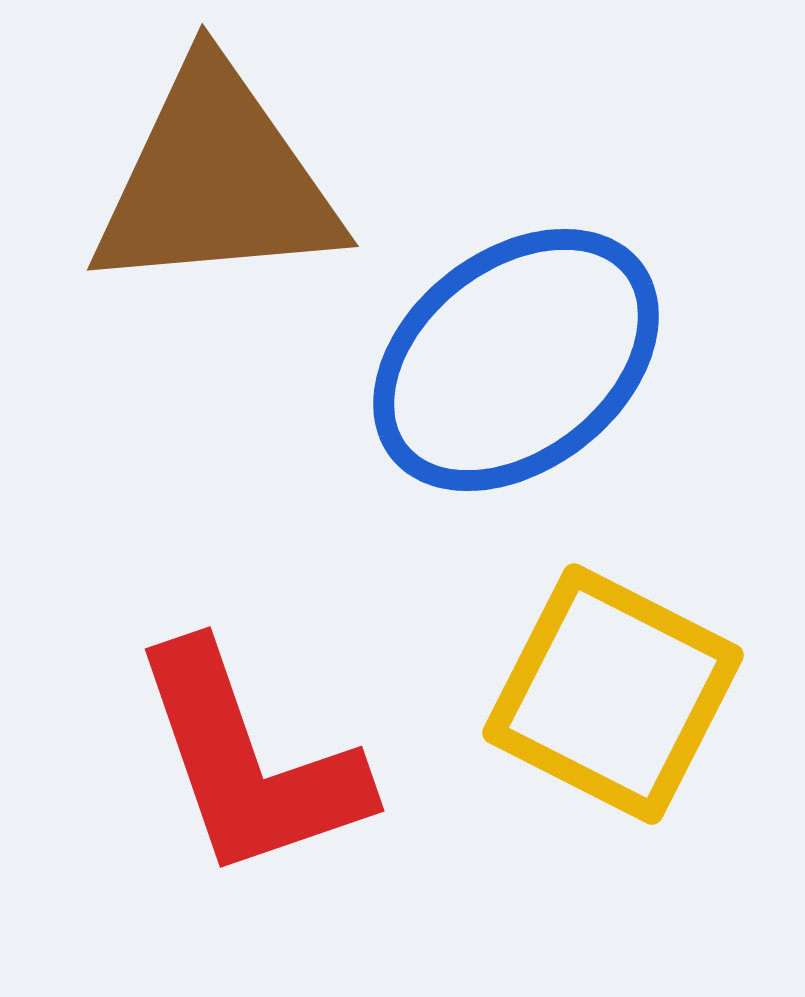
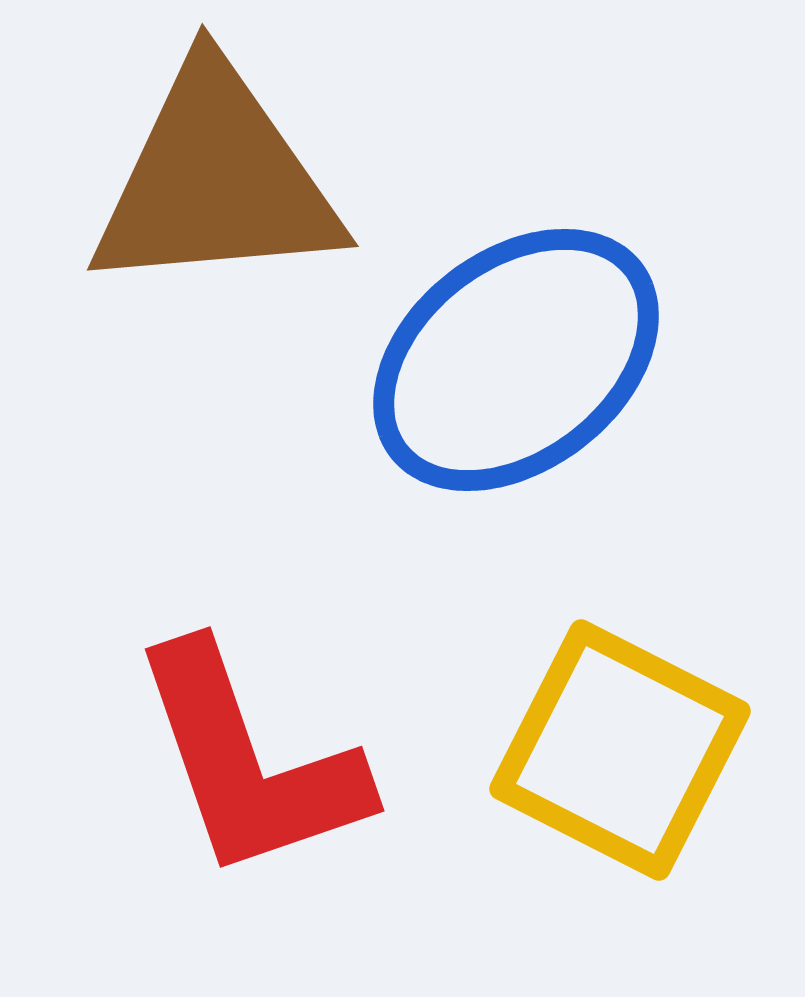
yellow square: moved 7 px right, 56 px down
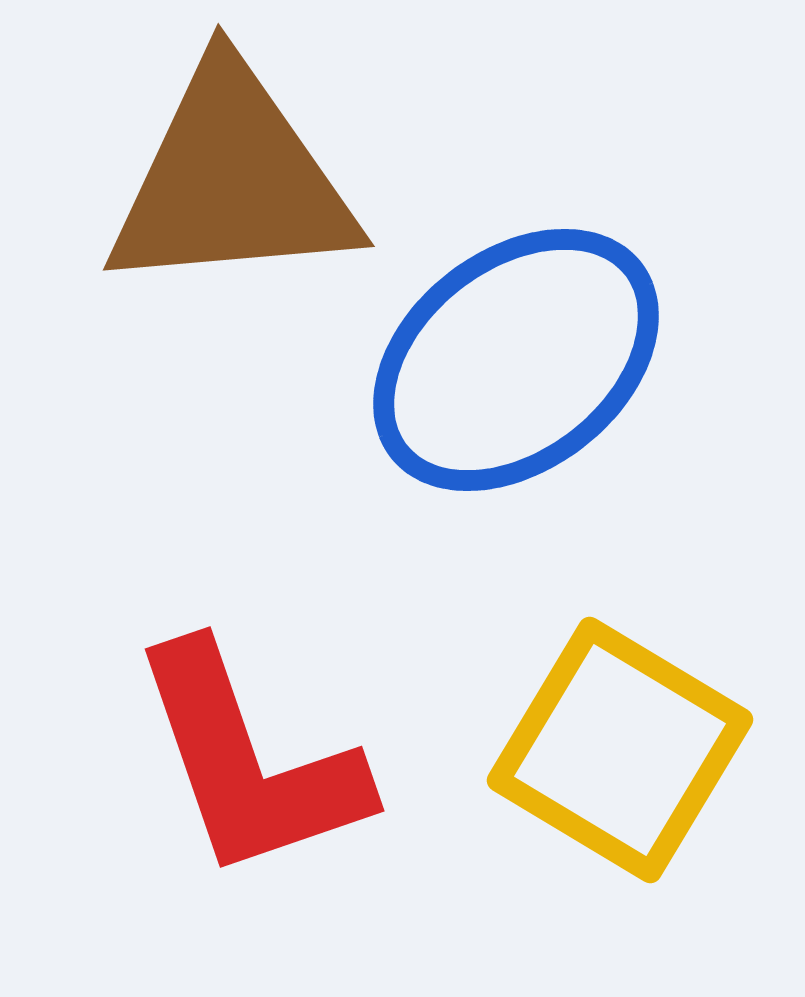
brown triangle: moved 16 px right
yellow square: rotated 4 degrees clockwise
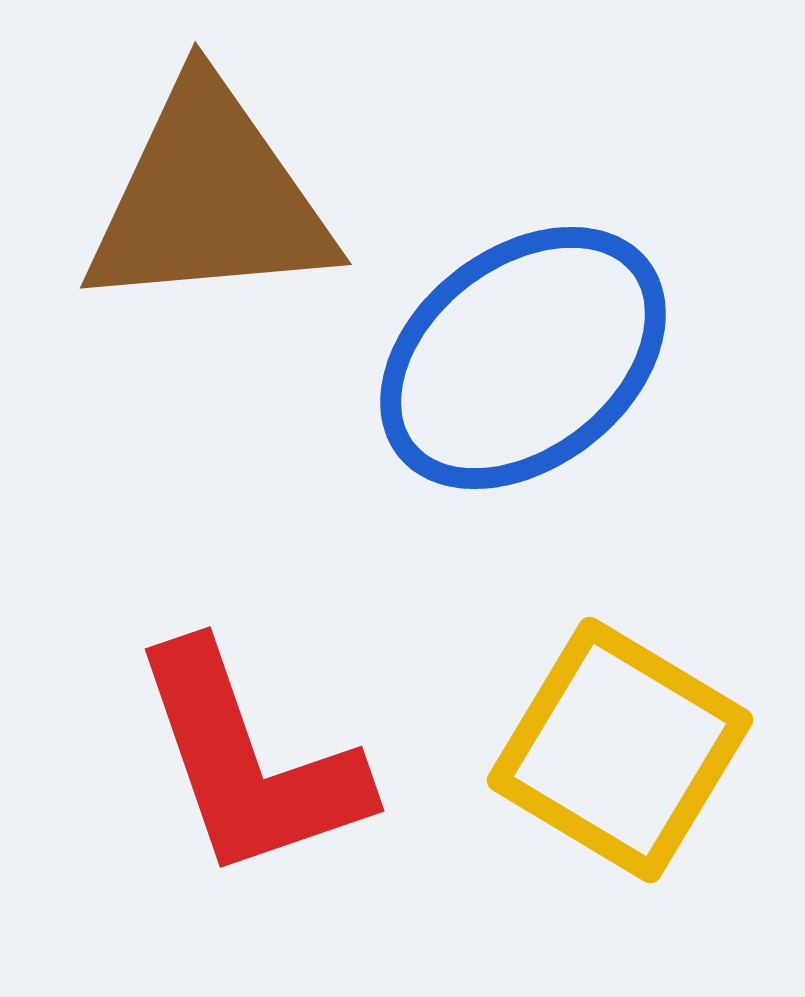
brown triangle: moved 23 px left, 18 px down
blue ellipse: moved 7 px right, 2 px up
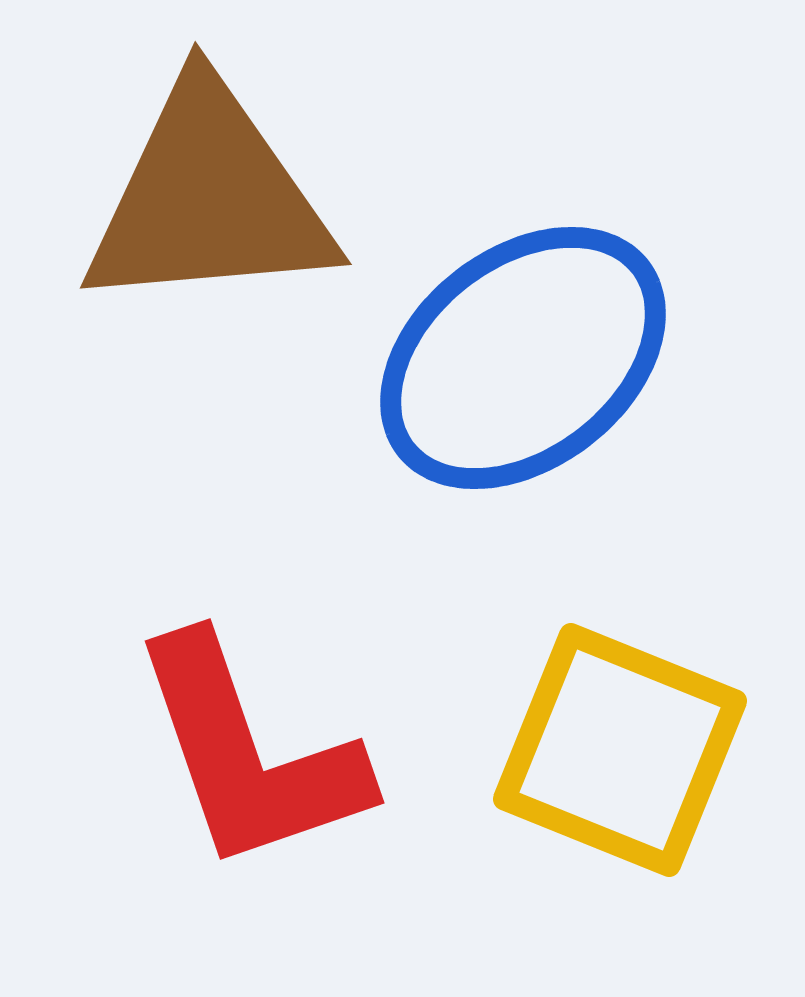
yellow square: rotated 9 degrees counterclockwise
red L-shape: moved 8 px up
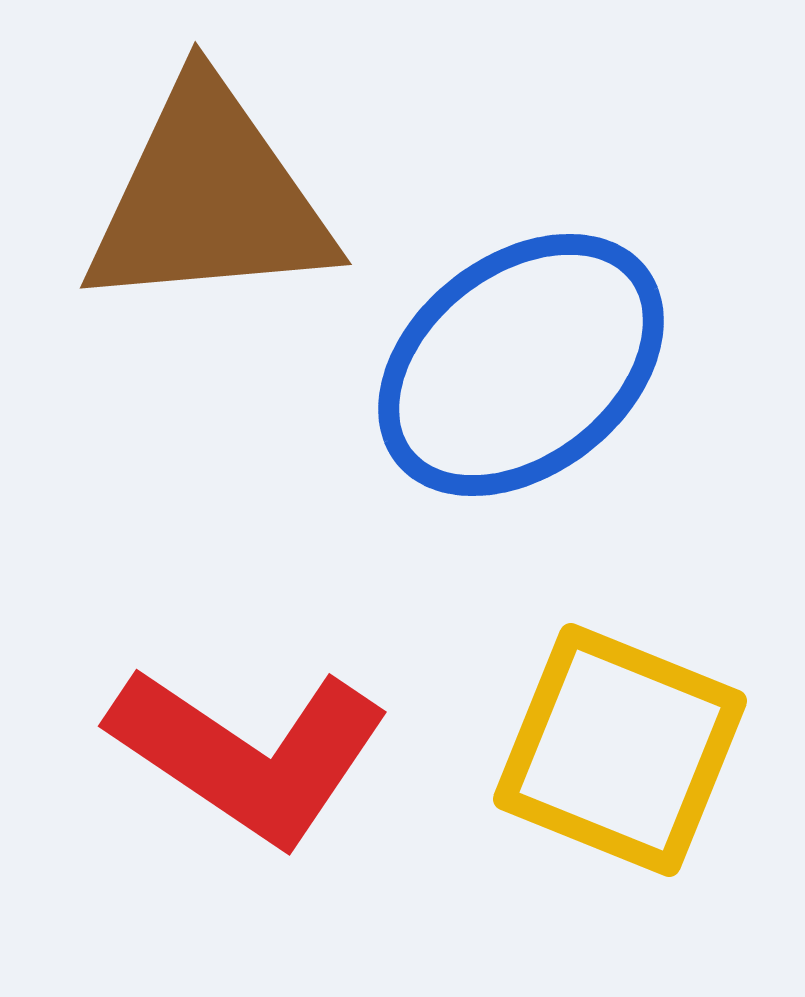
blue ellipse: moved 2 px left, 7 px down
red L-shape: rotated 37 degrees counterclockwise
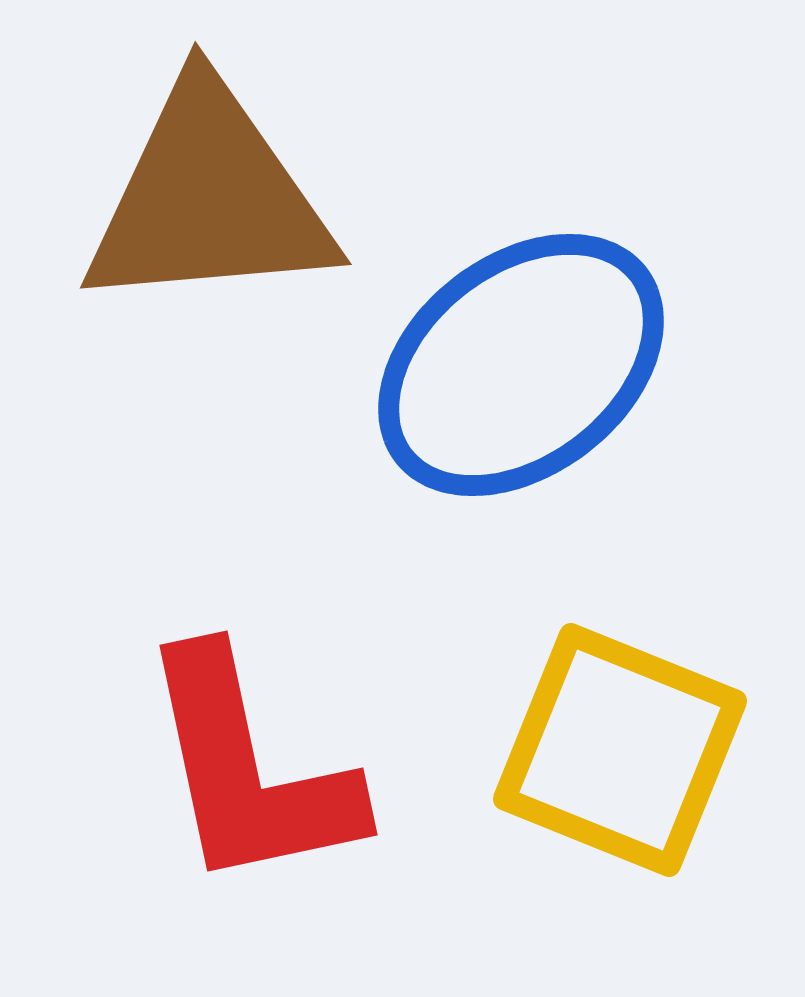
red L-shape: moved 16 px down; rotated 44 degrees clockwise
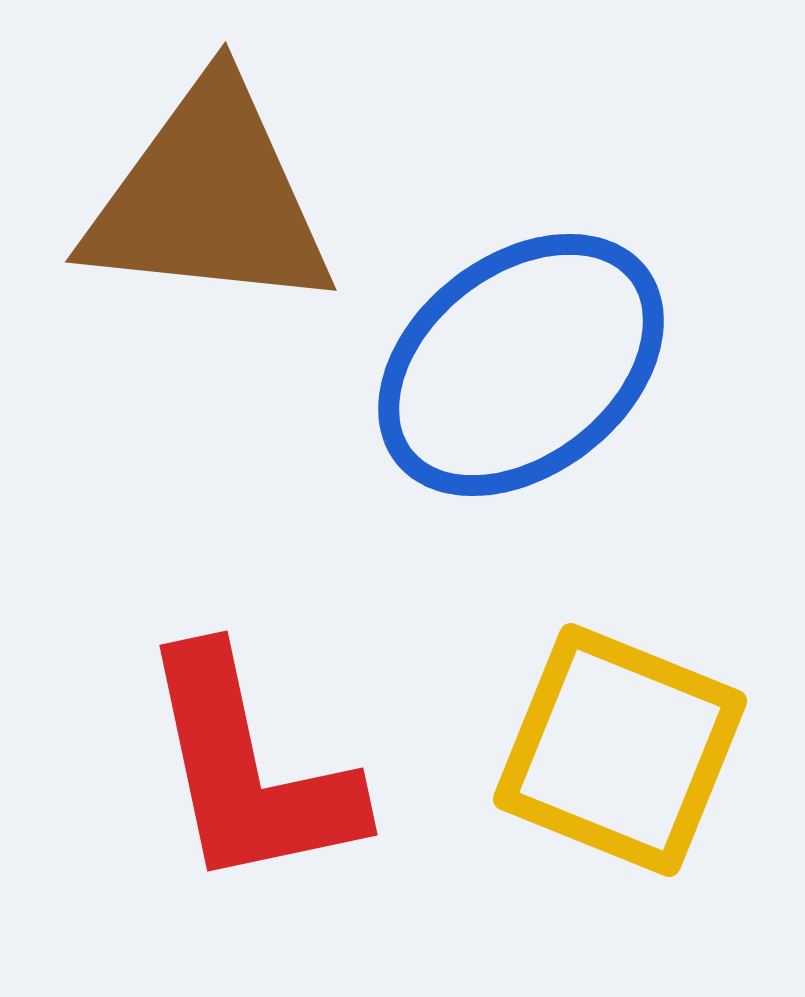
brown triangle: rotated 11 degrees clockwise
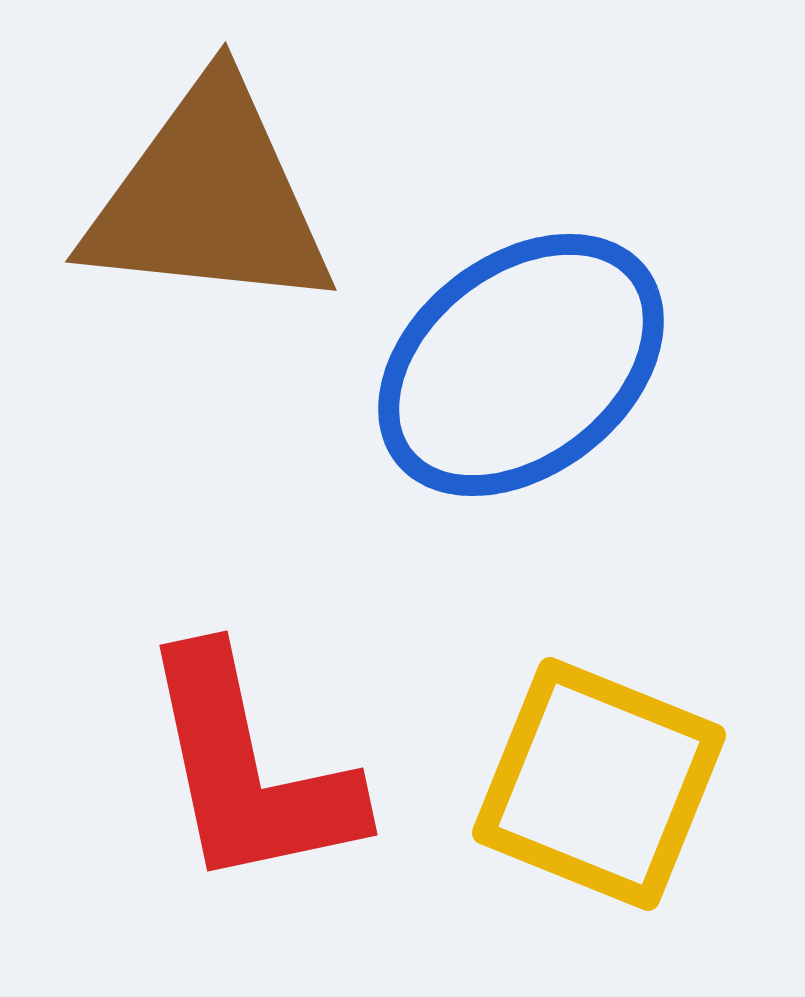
yellow square: moved 21 px left, 34 px down
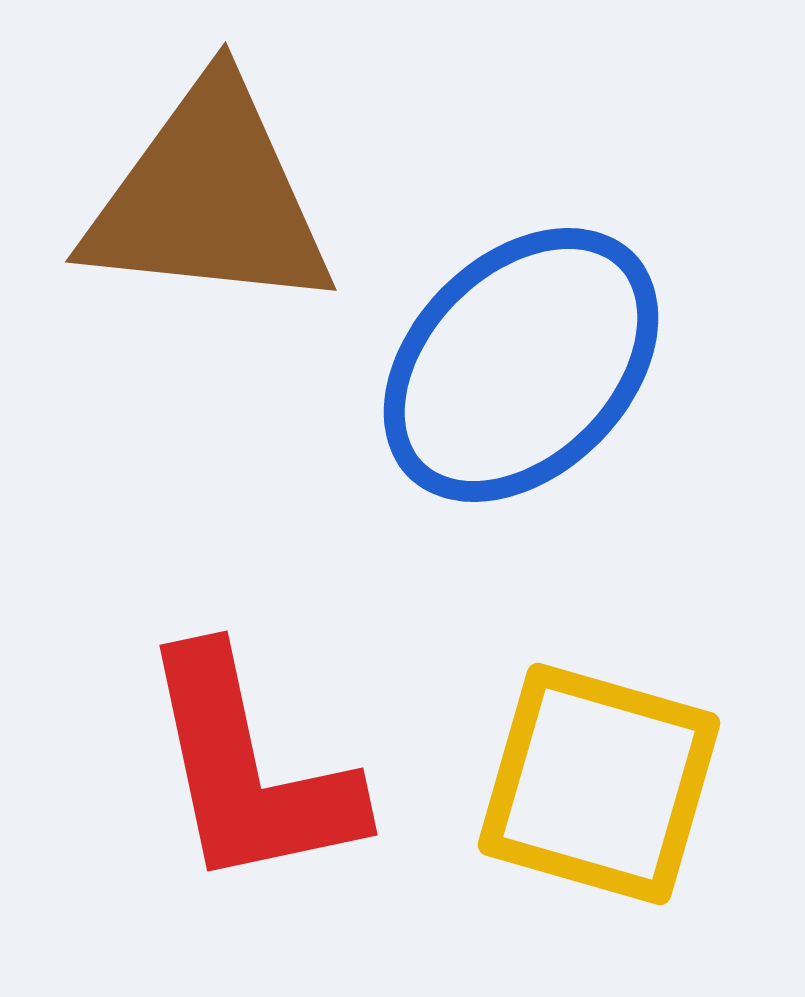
blue ellipse: rotated 7 degrees counterclockwise
yellow square: rotated 6 degrees counterclockwise
